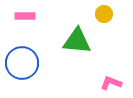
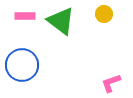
green triangle: moved 16 px left, 20 px up; rotated 32 degrees clockwise
blue circle: moved 2 px down
pink L-shape: rotated 40 degrees counterclockwise
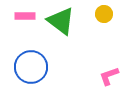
blue circle: moved 9 px right, 2 px down
pink L-shape: moved 2 px left, 7 px up
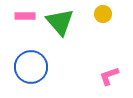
yellow circle: moved 1 px left
green triangle: moved 1 px left, 1 px down; rotated 12 degrees clockwise
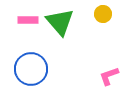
pink rectangle: moved 3 px right, 4 px down
blue circle: moved 2 px down
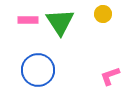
green triangle: rotated 8 degrees clockwise
blue circle: moved 7 px right, 1 px down
pink L-shape: moved 1 px right
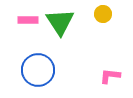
pink L-shape: rotated 25 degrees clockwise
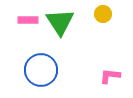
blue circle: moved 3 px right
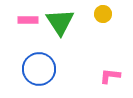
blue circle: moved 2 px left, 1 px up
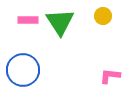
yellow circle: moved 2 px down
blue circle: moved 16 px left, 1 px down
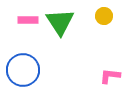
yellow circle: moved 1 px right
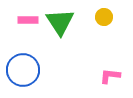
yellow circle: moved 1 px down
